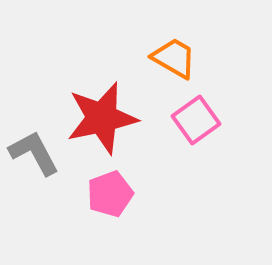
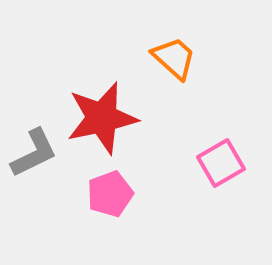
orange trapezoid: rotated 12 degrees clockwise
pink square: moved 25 px right, 43 px down; rotated 6 degrees clockwise
gray L-shape: rotated 92 degrees clockwise
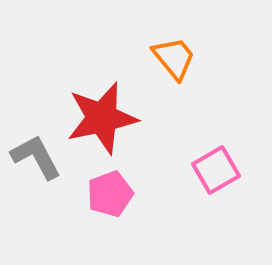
orange trapezoid: rotated 9 degrees clockwise
gray L-shape: moved 2 px right, 4 px down; rotated 92 degrees counterclockwise
pink square: moved 5 px left, 7 px down
